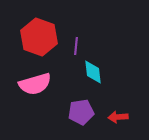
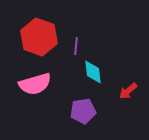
purple pentagon: moved 2 px right, 1 px up
red arrow: moved 10 px right, 26 px up; rotated 36 degrees counterclockwise
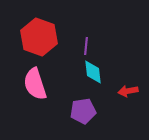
purple line: moved 10 px right
pink semicircle: rotated 88 degrees clockwise
red arrow: rotated 30 degrees clockwise
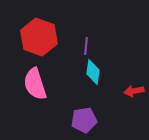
cyan diamond: rotated 15 degrees clockwise
red arrow: moved 6 px right
purple pentagon: moved 1 px right, 9 px down
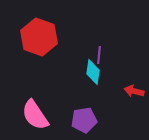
purple line: moved 13 px right, 9 px down
pink semicircle: moved 31 px down; rotated 16 degrees counterclockwise
red arrow: rotated 24 degrees clockwise
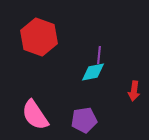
cyan diamond: rotated 70 degrees clockwise
red arrow: rotated 96 degrees counterclockwise
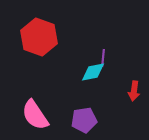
purple line: moved 4 px right, 3 px down
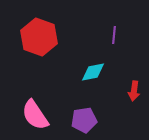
purple line: moved 11 px right, 23 px up
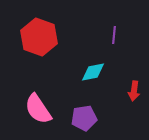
pink semicircle: moved 3 px right, 6 px up
purple pentagon: moved 2 px up
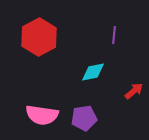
red hexagon: rotated 12 degrees clockwise
red arrow: rotated 138 degrees counterclockwise
pink semicircle: moved 4 px right, 6 px down; rotated 48 degrees counterclockwise
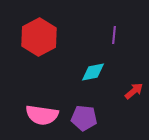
purple pentagon: rotated 15 degrees clockwise
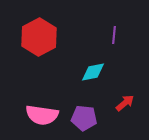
red arrow: moved 9 px left, 12 px down
